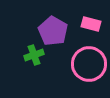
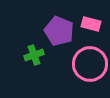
purple pentagon: moved 6 px right; rotated 8 degrees counterclockwise
pink circle: moved 1 px right
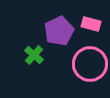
purple pentagon: rotated 24 degrees clockwise
green cross: rotated 30 degrees counterclockwise
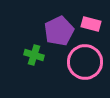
green cross: rotated 24 degrees counterclockwise
pink circle: moved 5 px left, 2 px up
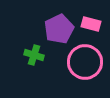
purple pentagon: moved 2 px up
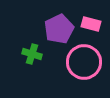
green cross: moved 2 px left, 1 px up
pink circle: moved 1 px left
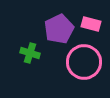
green cross: moved 2 px left, 1 px up
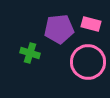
purple pentagon: rotated 20 degrees clockwise
pink circle: moved 4 px right
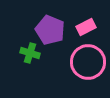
pink rectangle: moved 5 px left, 3 px down; rotated 42 degrees counterclockwise
purple pentagon: moved 9 px left, 1 px down; rotated 28 degrees clockwise
